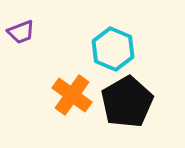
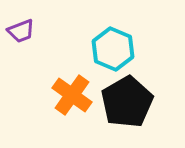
purple trapezoid: moved 1 px up
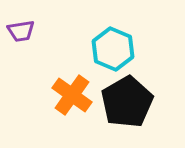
purple trapezoid: rotated 12 degrees clockwise
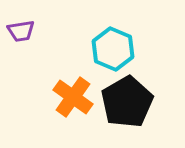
orange cross: moved 1 px right, 2 px down
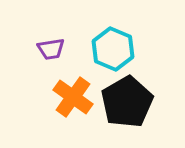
purple trapezoid: moved 30 px right, 18 px down
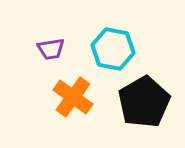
cyan hexagon: rotated 12 degrees counterclockwise
black pentagon: moved 17 px right
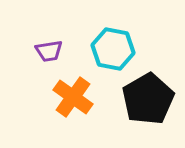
purple trapezoid: moved 2 px left, 2 px down
black pentagon: moved 4 px right, 3 px up
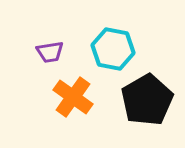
purple trapezoid: moved 1 px right, 1 px down
black pentagon: moved 1 px left, 1 px down
